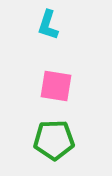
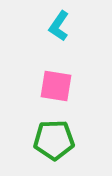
cyan L-shape: moved 11 px right, 1 px down; rotated 16 degrees clockwise
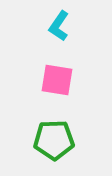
pink square: moved 1 px right, 6 px up
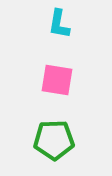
cyan L-shape: moved 2 px up; rotated 24 degrees counterclockwise
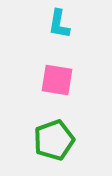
green pentagon: rotated 18 degrees counterclockwise
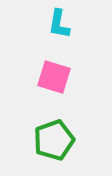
pink square: moved 3 px left, 3 px up; rotated 8 degrees clockwise
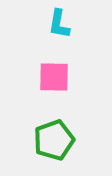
pink square: rotated 16 degrees counterclockwise
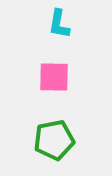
green pentagon: rotated 9 degrees clockwise
